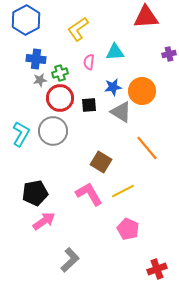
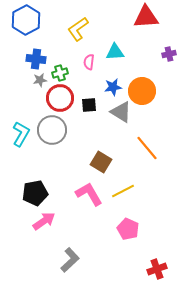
gray circle: moved 1 px left, 1 px up
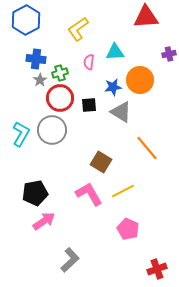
gray star: rotated 24 degrees counterclockwise
orange circle: moved 2 px left, 11 px up
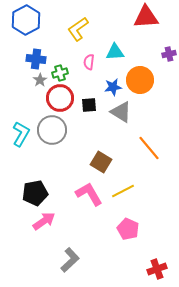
orange line: moved 2 px right
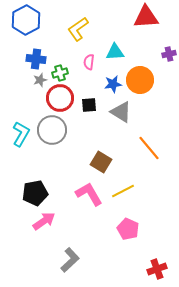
gray star: rotated 16 degrees clockwise
blue star: moved 3 px up
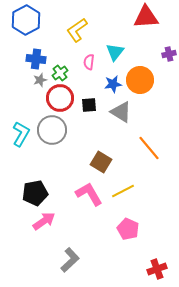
yellow L-shape: moved 1 px left, 1 px down
cyan triangle: rotated 48 degrees counterclockwise
green cross: rotated 21 degrees counterclockwise
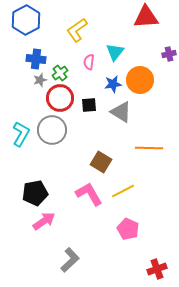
orange line: rotated 48 degrees counterclockwise
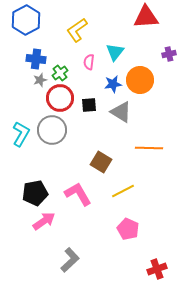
pink L-shape: moved 11 px left
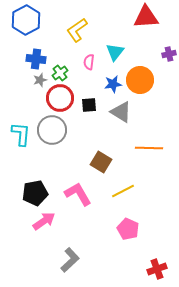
cyan L-shape: rotated 25 degrees counterclockwise
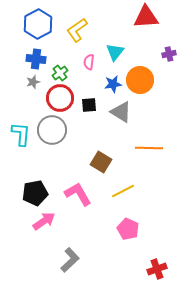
blue hexagon: moved 12 px right, 4 px down
gray star: moved 7 px left, 2 px down
